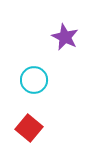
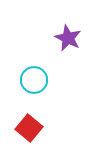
purple star: moved 3 px right, 1 px down
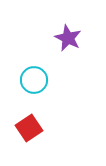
red square: rotated 16 degrees clockwise
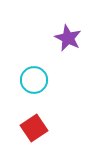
red square: moved 5 px right
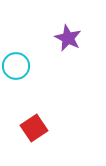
cyan circle: moved 18 px left, 14 px up
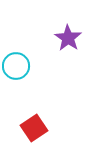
purple star: rotated 8 degrees clockwise
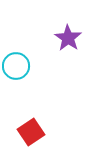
red square: moved 3 px left, 4 px down
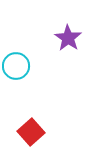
red square: rotated 8 degrees counterclockwise
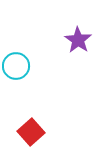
purple star: moved 10 px right, 2 px down
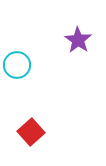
cyan circle: moved 1 px right, 1 px up
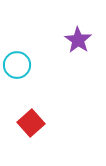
red square: moved 9 px up
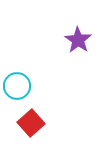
cyan circle: moved 21 px down
